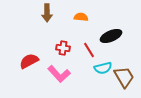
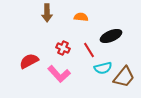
red cross: rotated 16 degrees clockwise
brown trapezoid: rotated 70 degrees clockwise
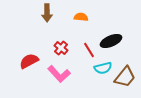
black ellipse: moved 5 px down
red cross: moved 2 px left; rotated 16 degrees clockwise
brown trapezoid: moved 1 px right
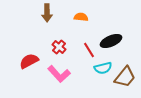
red cross: moved 2 px left, 1 px up
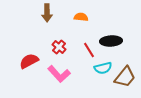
black ellipse: rotated 20 degrees clockwise
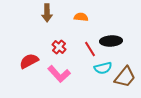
red line: moved 1 px right, 1 px up
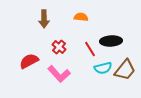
brown arrow: moved 3 px left, 6 px down
brown trapezoid: moved 7 px up
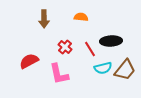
red cross: moved 6 px right
pink L-shape: rotated 30 degrees clockwise
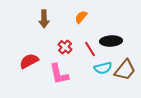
orange semicircle: rotated 56 degrees counterclockwise
